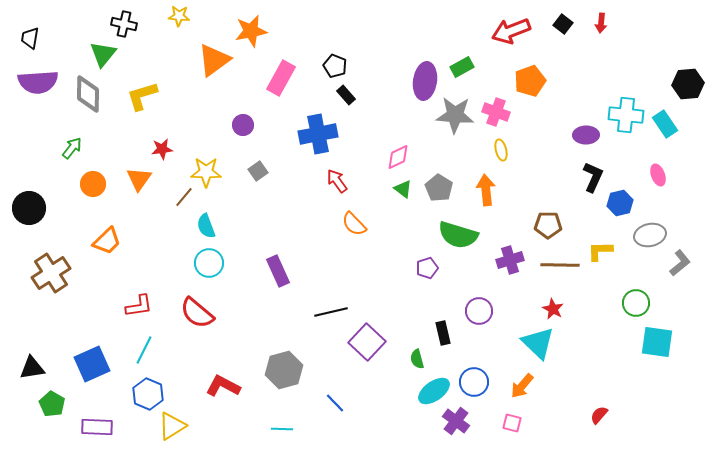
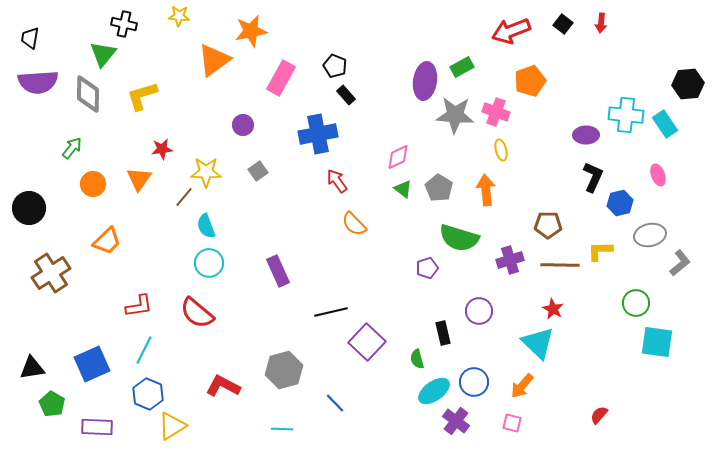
green semicircle at (458, 235): moved 1 px right, 3 px down
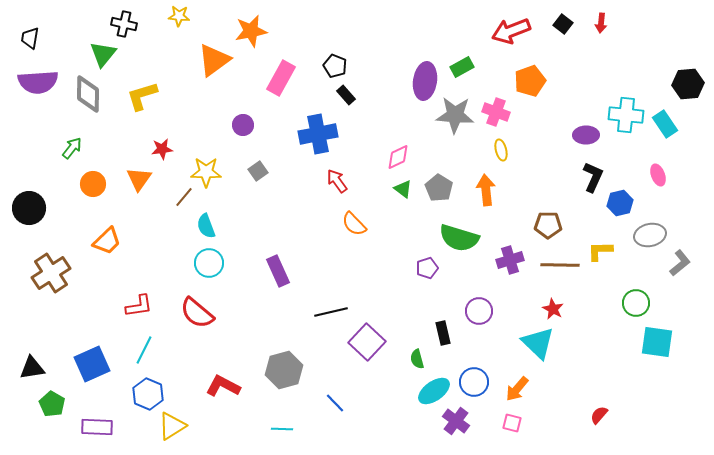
orange arrow at (522, 386): moved 5 px left, 3 px down
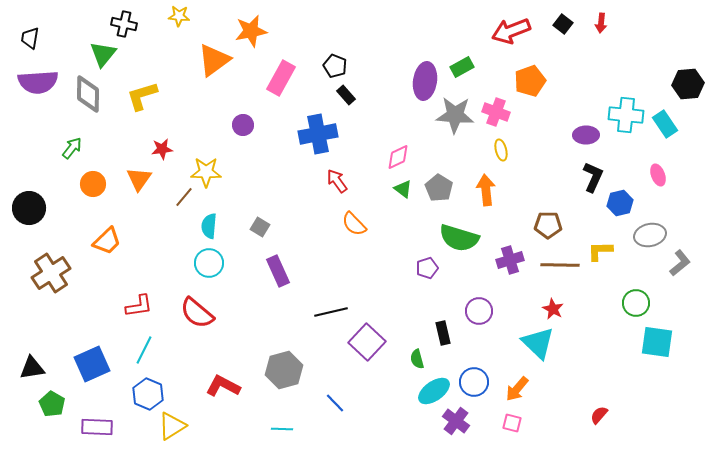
gray square at (258, 171): moved 2 px right, 56 px down; rotated 24 degrees counterclockwise
cyan semicircle at (206, 226): moved 3 px right; rotated 25 degrees clockwise
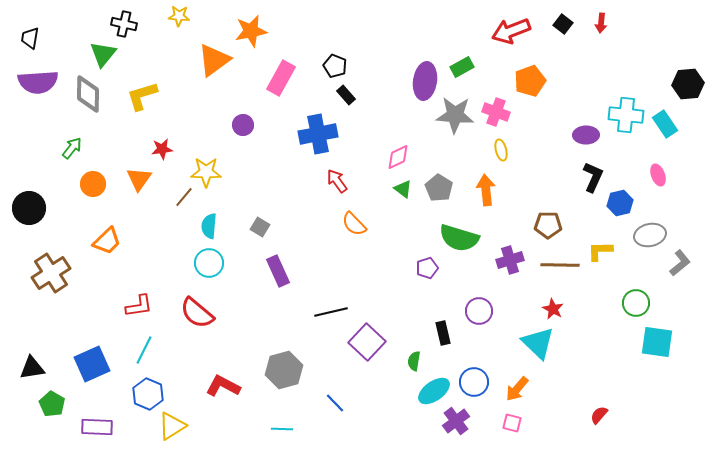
green semicircle at (417, 359): moved 3 px left, 2 px down; rotated 24 degrees clockwise
purple cross at (456, 421): rotated 16 degrees clockwise
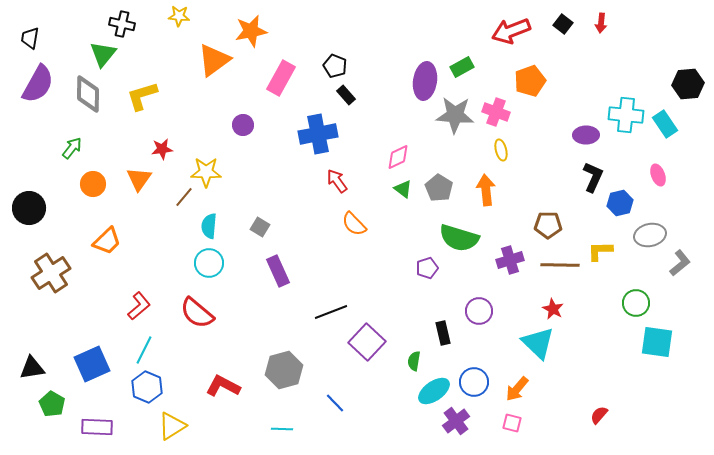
black cross at (124, 24): moved 2 px left
purple semicircle at (38, 82): moved 2 px down; rotated 57 degrees counterclockwise
red L-shape at (139, 306): rotated 32 degrees counterclockwise
black line at (331, 312): rotated 8 degrees counterclockwise
blue hexagon at (148, 394): moved 1 px left, 7 px up
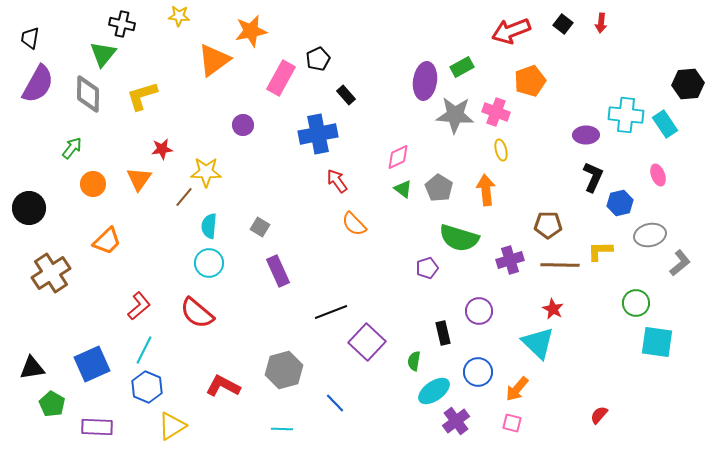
black pentagon at (335, 66): moved 17 px left, 7 px up; rotated 25 degrees clockwise
blue circle at (474, 382): moved 4 px right, 10 px up
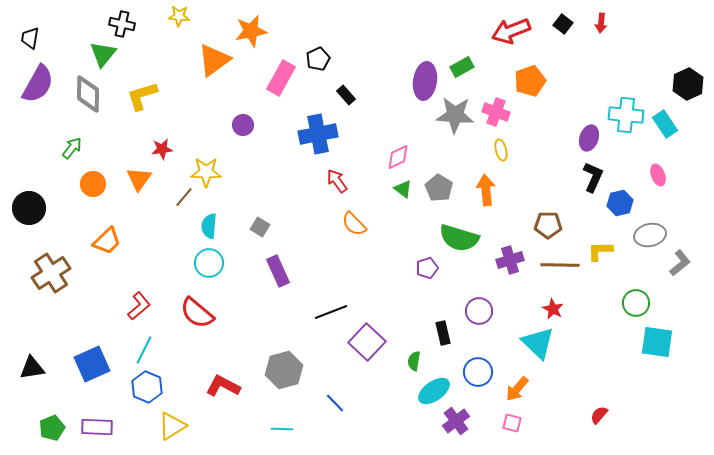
black hexagon at (688, 84): rotated 20 degrees counterclockwise
purple ellipse at (586, 135): moved 3 px right, 3 px down; rotated 70 degrees counterclockwise
green pentagon at (52, 404): moved 24 px down; rotated 20 degrees clockwise
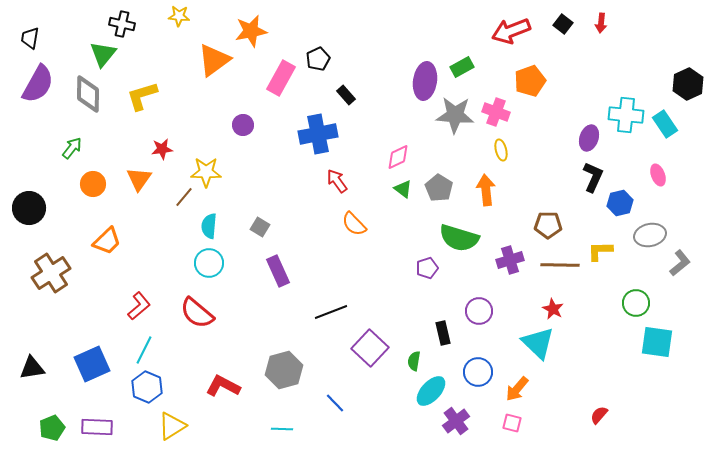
purple square at (367, 342): moved 3 px right, 6 px down
cyan ellipse at (434, 391): moved 3 px left; rotated 12 degrees counterclockwise
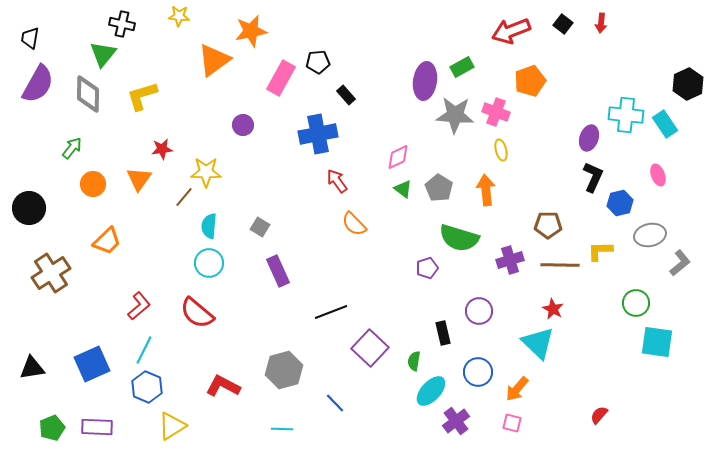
black pentagon at (318, 59): moved 3 px down; rotated 20 degrees clockwise
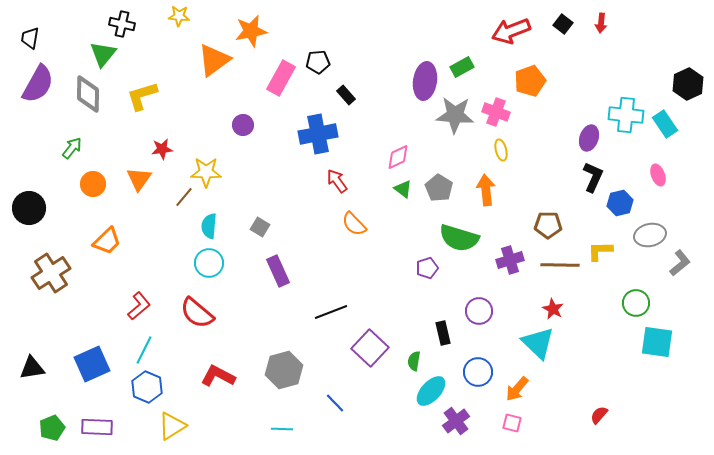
red L-shape at (223, 386): moved 5 px left, 10 px up
